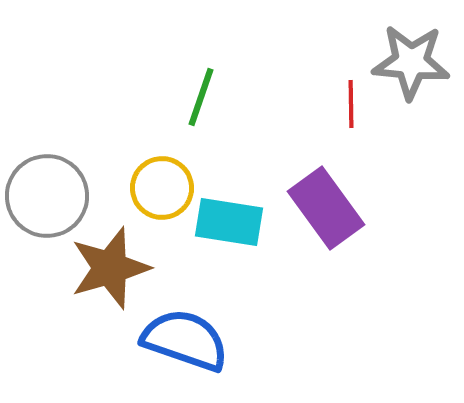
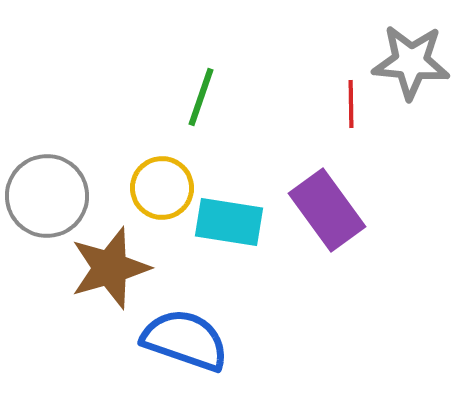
purple rectangle: moved 1 px right, 2 px down
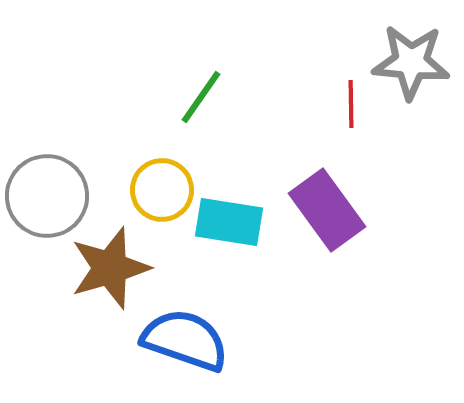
green line: rotated 16 degrees clockwise
yellow circle: moved 2 px down
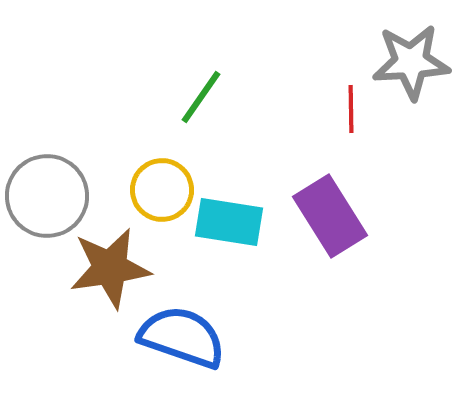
gray star: rotated 8 degrees counterclockwise
red line: moved 5 px down
purple rectangle: moved 3 px right, 6 px down; rotated 4 degrees clockwise
brown star: rotated 8 degrees clockwise
blue semicircle: moved 3 px left, 3 px up
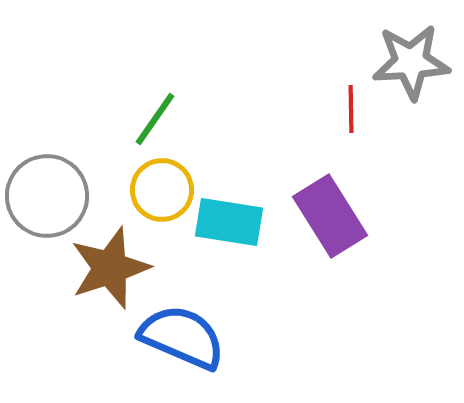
green line: moved 46 px left, 22 px down
brown star: rotated 10 degrees counterclockwise
blue semicircle: rotated 4 degrees clockwise
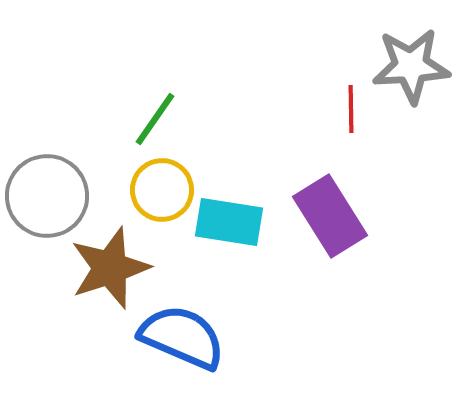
gray star: moved 4 px down
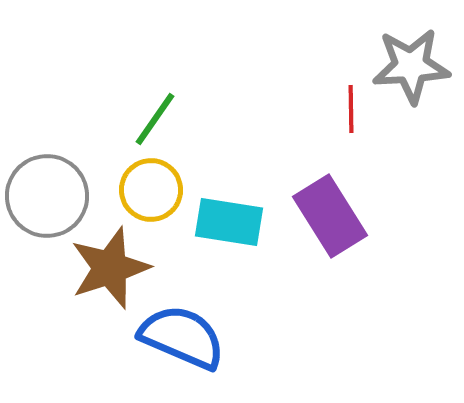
yellow circle: moved 11 px left
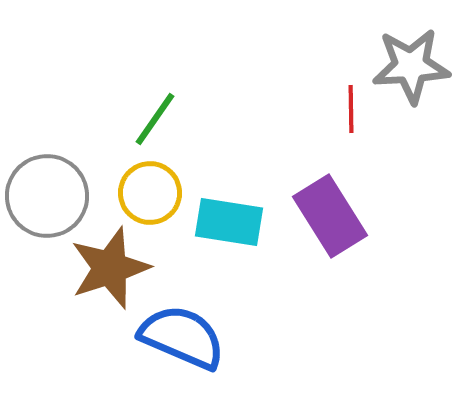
yellow circle: moved 1 px left, 3 px down
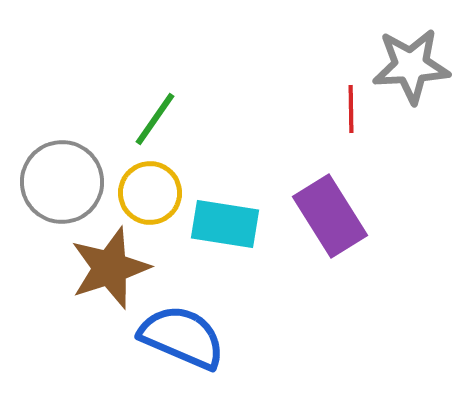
gray circle: moved 15 px right, 14 px up
cyan rectangle: moved 4 px left, 2 px down
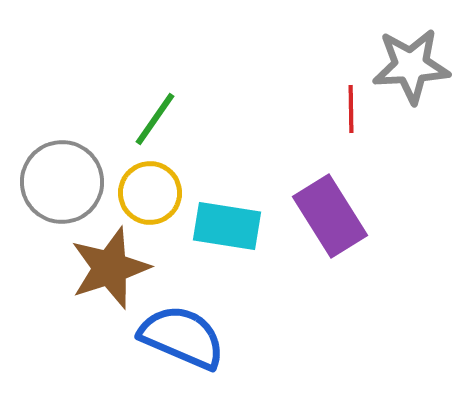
cyan rectangle: moved 2 px right, 2 px down
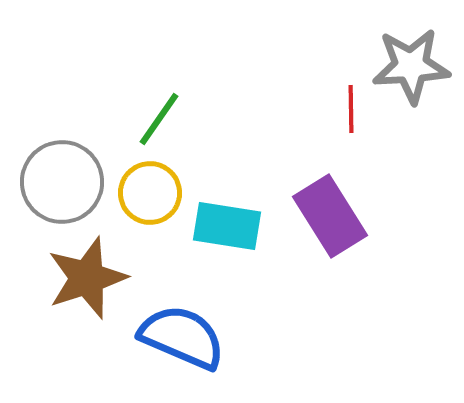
green line: moved 4 px right
brown star: moved 23 px left, 10 px down
